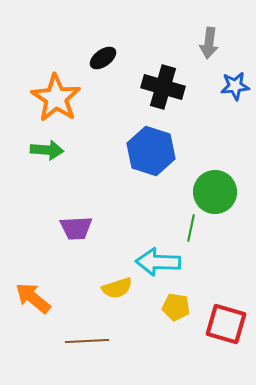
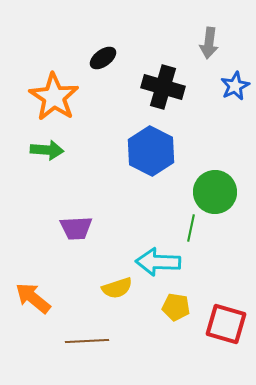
blue star: rotated 20 degrees counterclockwise
orange star: moved 2 px left, 1 px up
blue hexagon: rotated 9 degrees clockwise
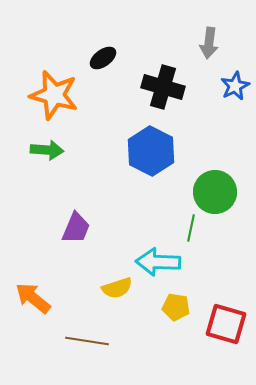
orange star: moved 2 px up; rotated 18 degrees counterclockwise
purple trapezoid: rotated 64 degrees counterclockwise
brown line: rotated 12 degrees clockwise
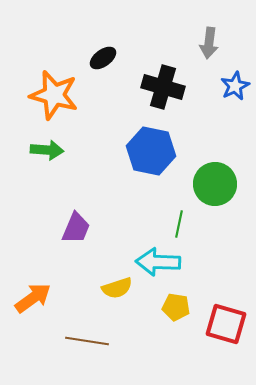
blue hexagon: rotated 15 degrees counterclockwise
green circle: moved 8 px up
green line: moved 12 px left, 4 px up
orange arrow: rotated 105 degrees clockwise
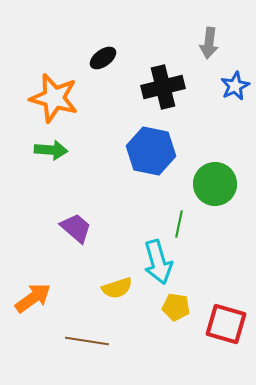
black cross: rotated 30 degrees counterclockwise
orange star: moved 3 px down
green arrow: moved 4 px right
purple trapezoid: rotated 72 degrees counterclockwise
cyan arrow: rotated 108 degrees counterclockwise
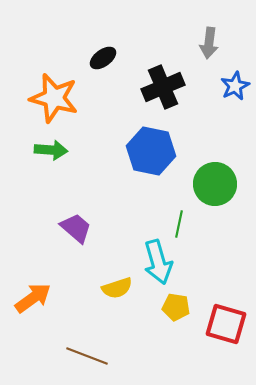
black cross: rotated 9 degrees counterclockwise
brown line: moved 15 px down; rotated 12 degrees clockwise
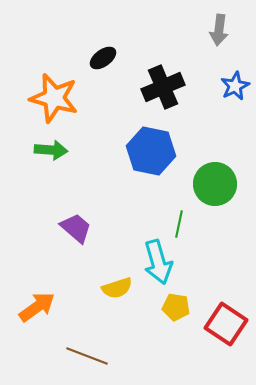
gray arrow: moved 10 px right, 13 px up
orange arrow: moved 4 px right, 9 px down
red square: rotated 18 degrees clockwise
